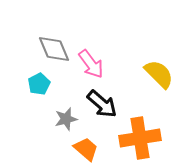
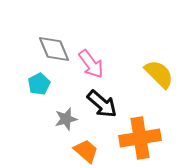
orange trapezoid: moved 2 px down
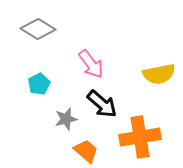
gray diamond: moved 16 px left, 20 px up; rotated 36 degrees counterclockwise
yellow semicircle: rotated 124 degrees clockwise
orange cross: moved 1 px up
